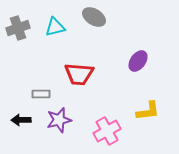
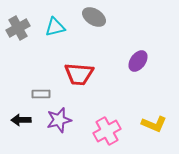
gray cross: rotated 10 degrees counterclockwise
yellow L-shape: moved 6 px right, 13 px down; rotated 30 degrees clockwise
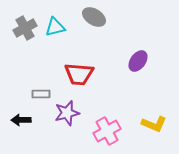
gray cross: moved 7 px right
purple star: moved 8 px right, 7 px up
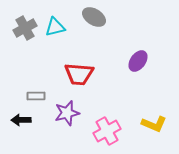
gray rectangle: moved 5 px left, 2 px down
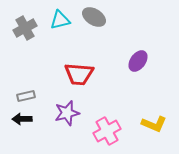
cyan triangle: moved 5 px right, 7 px up
gray rectangle: moved 10 px left; rotated 12 degrees counterclockwise
black arrow: moved 1 px right, 1 px up
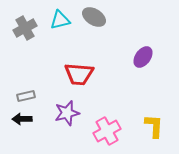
purple ellipse: moved 5 px right, 4 px up
yellow L-shape: moved 2 px down; rotated 110 degrees counterclockwise
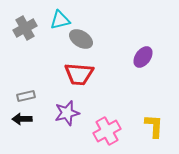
gray ellipse: moved 13 px left, 22 px down
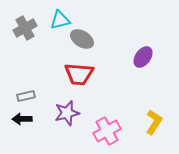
gray ellipse: moved 1 px right
yellow L-shape: moved 4 px up; rotated 30 degrees clockwise
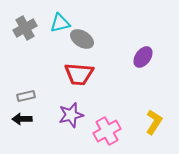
cyan triangle: moved 3 px down
purple star: moved 4 px right, 2 px down
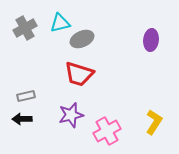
gray ellipse: rotated 55 degrees counterclockwise
purple ellipse: moved 8 px right, 17 px up; rotated 30 degrees counterclockwise
red trapezoid: rotated 12 degrees clockwise
